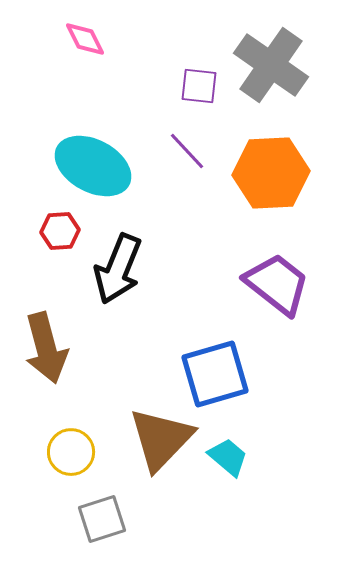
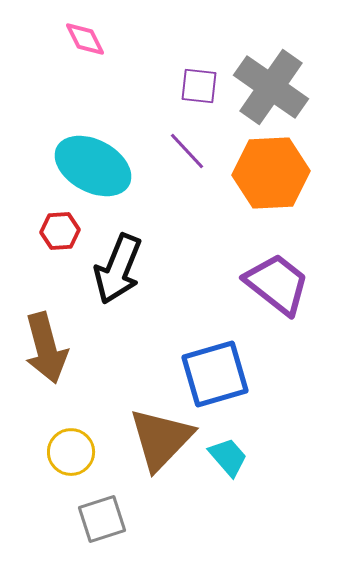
gray cross: moved 22 px down
cyan trapezoid: rotated 9 degrees clockwise
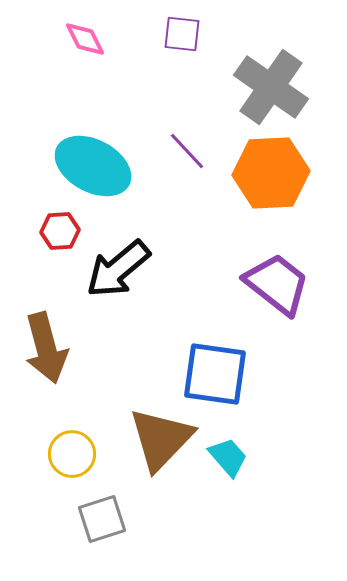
purple square: moved 17 px left, 52 px up
black arrow: rotated 28 degrees clockwise
blue square: rotated 24 degrees clockwise
yellow circle: moved 1 px right, 2 px down
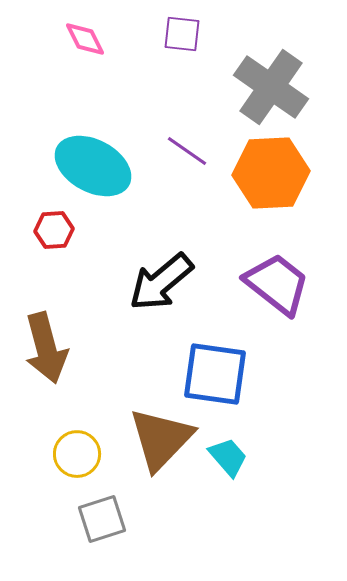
purple line: rotated 12 degrees counterclockwise
red hexagon: moved 6 px left, 1 px up
black arrow: moved 43 px right, 13 px down
yellow circle: moved 5 px right
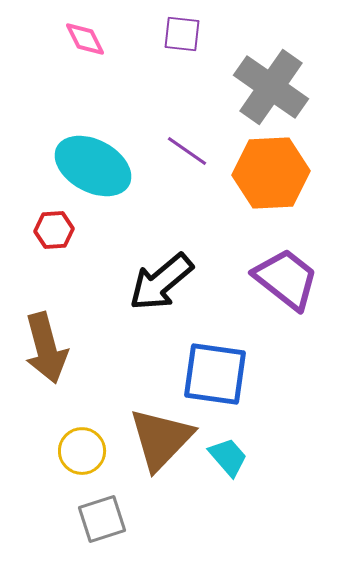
purple trapezoid: moved 9 px right, 5 px up
yellow circle: moved 5 px right, 3 px up
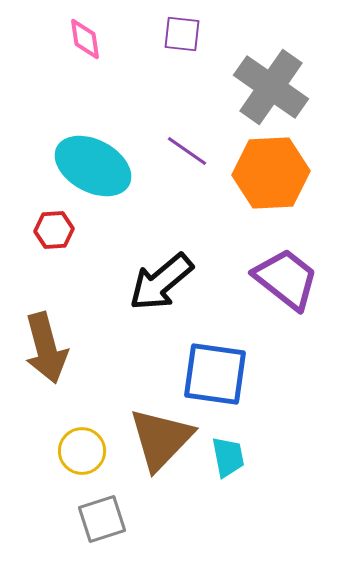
pink diamond: rotated 18 degrees clockwise
cyan trapezoid: rotated 30 degrees clockwise
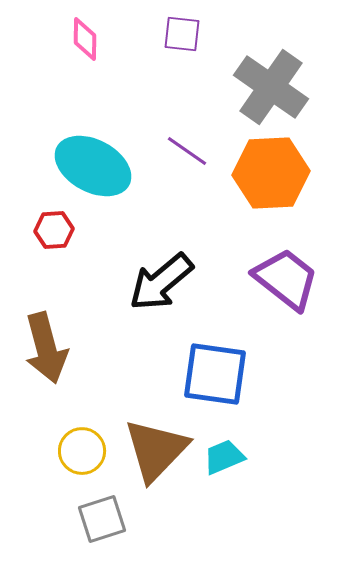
pink diamond: rotated 9 degrees clockwise
brown triangle: moved 5 px left, 11 px down
cyan trapezoid: moved 4 px left; rotated 102 degrees counterclockwise
